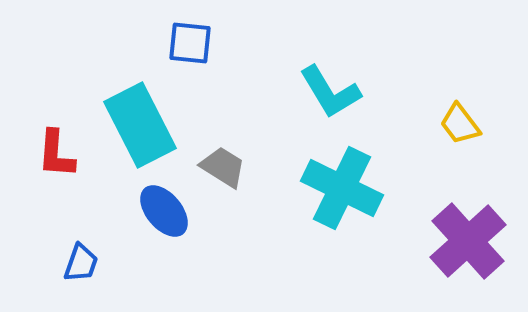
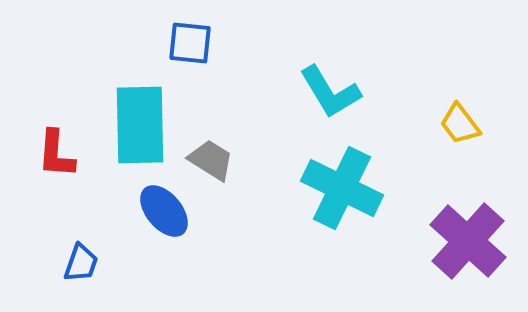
cyan rectangle: rotated 26 degrees clockwise
gray trapezoid: moved 12 px left, 7 px up
purple cross: rotated 6 degrees counterclockwise
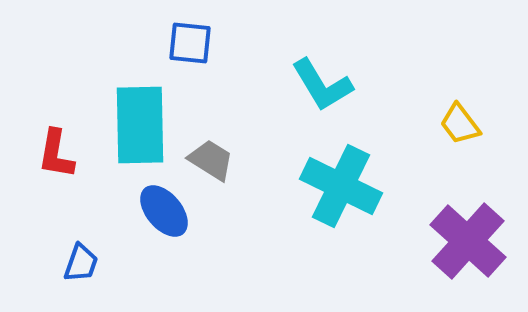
cyan L-shape: moved 8 px left, 7 px up
red L-shape: rotated 6 degrees clockwise
cyan cross: moved 1 px left, 2 px up
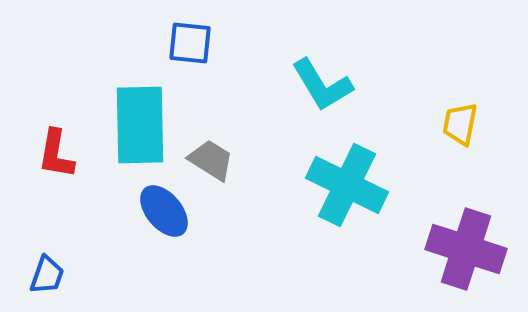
yellow trapezoid: rotated 48 degrees clockwise
cyan cross: moved 6 px right, 1 px up
purple cross: moved 2 px left, 8 px down; rotated 24 degrees counterclockwise
blue trapezoid: moved 34 px left, 12 px down
